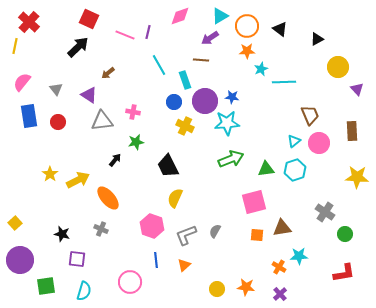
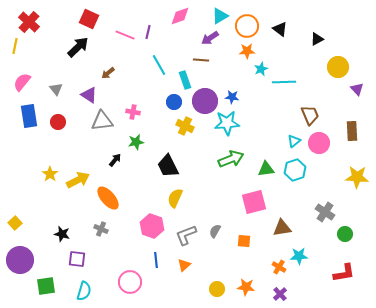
orange square at (257, 235): moved 13 px left, 6 px down
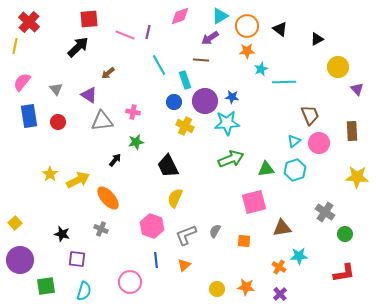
red square at (89, 19): rotated 30 degrees counterclockwise
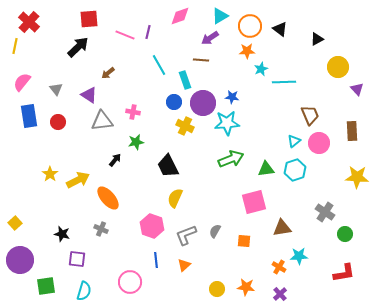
orange circle at (247, 26): moved 3 px right
purple circle at (205, 101): moved 2 px left, 2 px down
